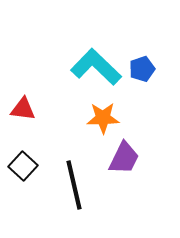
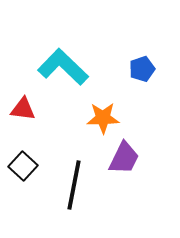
cyan L-shape: moved 33 px left
black line: rotated 24 degrees clockwise
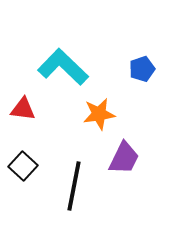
orange star: moved 4 px left, 4 px up; rotated 8 degrees counterclockwise
black line: moved 1 px down
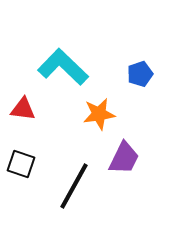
blue pentagon: moved 2 px left, 5 px down
black square: moved 2 px left, 2 px up; rotated 24 degrees counterclockwise
black line: rotated 18 degrees clockwise
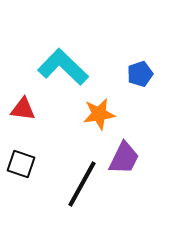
black line: moved 8 px right, 2 px up
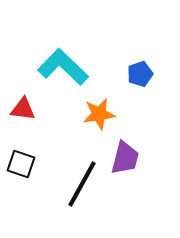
purple trapezoid: moved 1 px right; rotated 12 degrees counterclockwise
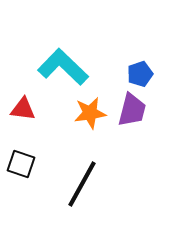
orange star: moved 9 px left, 1 px up
purple trapezoid: moved 7 px right, 48 px up
